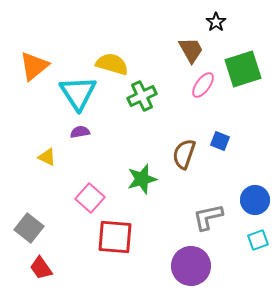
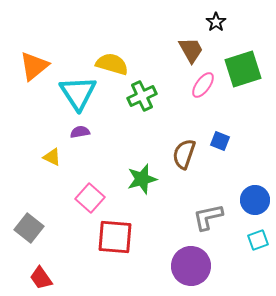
yellow triangle: moved 5 px right
red trapezoid: moved 10 px down
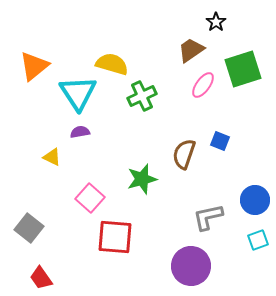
brown trapezoid: rotated 96 degrees counterclockwise
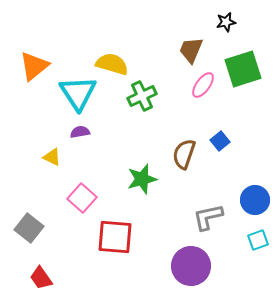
black star: moved 10 px right; rotated 24 degrees clockwise
brown trapezoid: rotated 32 degrees counterclockwise
blue square: rotated 30 degrees clockwise
pink square: moved 8 px left
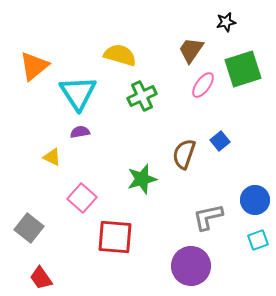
brown trapezoid: rotated 12 degrees clockwise
yellow semicircle: moved 8 px right, 9 px up
